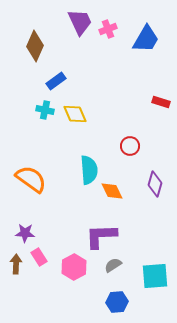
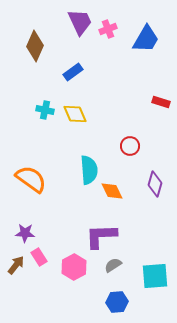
blue rectangle: moved 17 px right, 9 px up
brown arrow: moved 1 px down; rotated 36 degrees clockwise
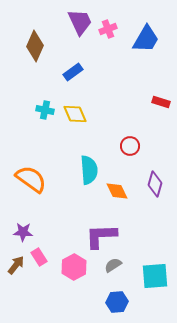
orange diamond: moved 5 px right
purple star: moved 2 px left, 1 px up
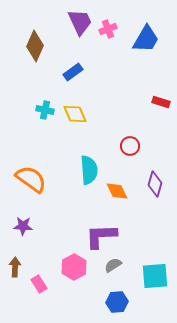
purple star: moved 6 px up
pink rectangle: moved 27 px down
brown arrow: moved 1 px left, 2 px down; rotated 36 degrees counterclockwise
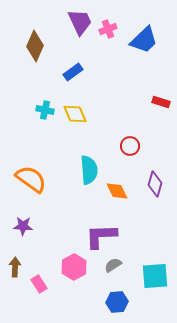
blue trapezoid: moved 2 px left, 1 px down; rotated 16 degrees clockwise
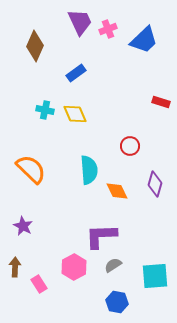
blue rectangle: moved 3 px right, 1 px down
orange semicircle: moved 10 px up; rotated 8 degrees clockwise
purple star: rotated 24 degrees clockwise
blue hexagon: rotated 15 degrees clockwise
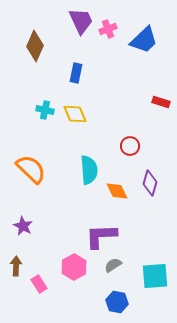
purple trapezoid: moved 1 px right, 1 px up
blue rectangle: rotated 42 degrees counterclockwise
purple diamond: moved 5 px left, 1 px up
brown arrow: moved 1 px right, 1 px up
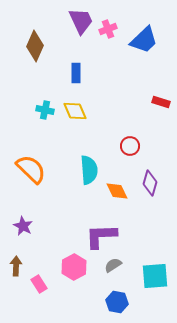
blue rectangle: rotated 12 degrees counterclockwise
yellow diamond: moved 3 px up
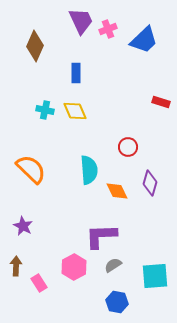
red circle: moved 2 px left, 1 px down
pink rectangle: moved 1 px up
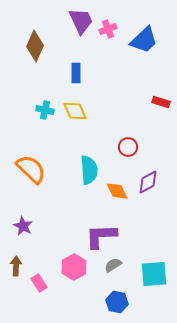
purple diamond: moved 2 px left, 1 px up; rotated 45 degrees clockwise
cyan square: moved 1 px left, 2 px up
